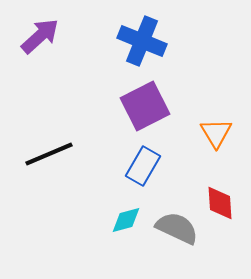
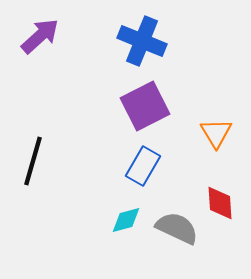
black line: moved 16 px left, 7 px down; rotated 51 degrees counterclockwise
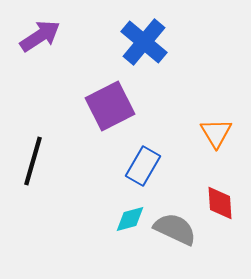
purple arrow: rotated 9 degrees clockwise
blue cross: moved 2 px right, 1 px down; rotated 18 degrees clockwise
purple square: moved 35 px left
cyan diamond: moved 4 px right, 1 px up
gray semicircle: moved 2 px left, 1 px down
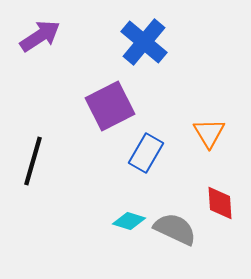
orange triangle: moved 7 px left
blue rectangle: moved 3 px right, 13 px up
cyan diamond: moved 1 px left, 2 px down; rotated 32 degrees clockwise
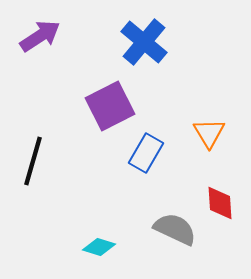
cyan diamond: moved 30 px left, 26 px down
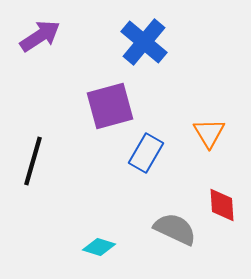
purple square: rotated 12 degrees clockwise
red diamond: moved 2 px right, 2 px down
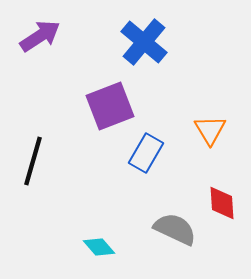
purple square: rotated 6 degrees counterclockwise
orange triangle: moved 1 px right, 3 px up
red diamond: moved 2 px up
cyan diamond: rotated 32 degrees clockwise
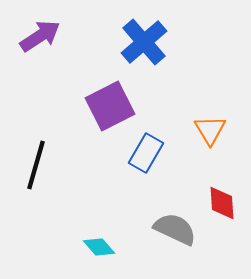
blue cross: rotated 9 degrees clockwise
purple square: rotated 6 degrees counterclockwise
black line: moved 3 px right, 4 px down
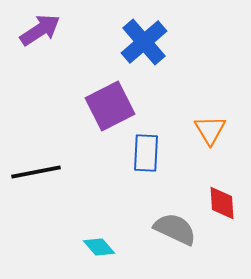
purple arrow: moved 6 px up
blue rectangle: rotated 27 degrees counterclockwise
black line: moved 7 px down; rotated 63 degrees clockwise
